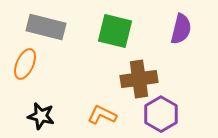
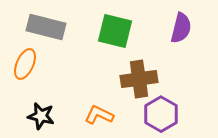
purple semicircle: moved 1 px up
orange L-shape: moved 3 px left
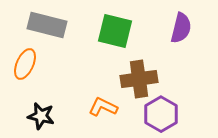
gray rectangle: moved 1 px right, 2 px up
orange L-shape: moved 4 px right, 8 px up
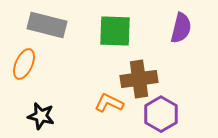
green square: rotated 12 degrees counterclockwise
orange ellipse: moved 1 px left
orange L-shape: moved 6 px right, 4 px up
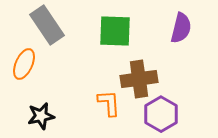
gray rectangle: rotated 42 degrees clockwise
orange L-shape: rotated 60 degrees clockwise
black star: rotated 24 degrees counterclockwise
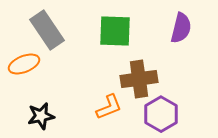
gray rectangle: moved 5 px down
orange ellipse: rotated 44 degrees clockwise
orange L-shape: moved 4 px down; rotated 72 degrees clockwise
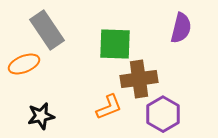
green square: moved 13 px down
purple hexagon: moved 2 px right
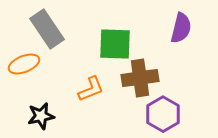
gray rectangle: moved 1 px up
brown cross: moved 1 px right, 1 px up
orange L-shape: moved 18 px left, 18 px up
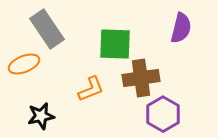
brown cross: moved 1 px right
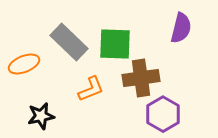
gray rectangle: moved 22 px right, 13 px down; rotated 12 degrees counterclockwise
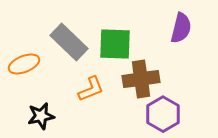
brown cross: moved 1 px down
